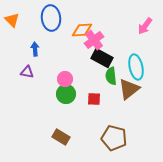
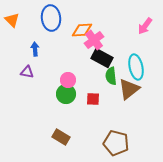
pink circle: moved 3 px right, 1 px down
red square: moved 1 px left
brown pentagon: moved 2 px right, 5 px down
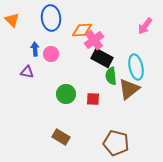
pink circle: moved 17 px left, 26 px up
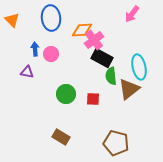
pink arrow: moved 13 px left, 12 px up
cyan ellipse: moved 3 px right
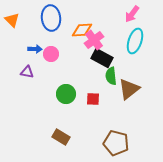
blue arrow: rotated 96 degrees clockwise
cyan ellipse: moved 4 px left, 26 px up; rotated 30 degrees clockwise
